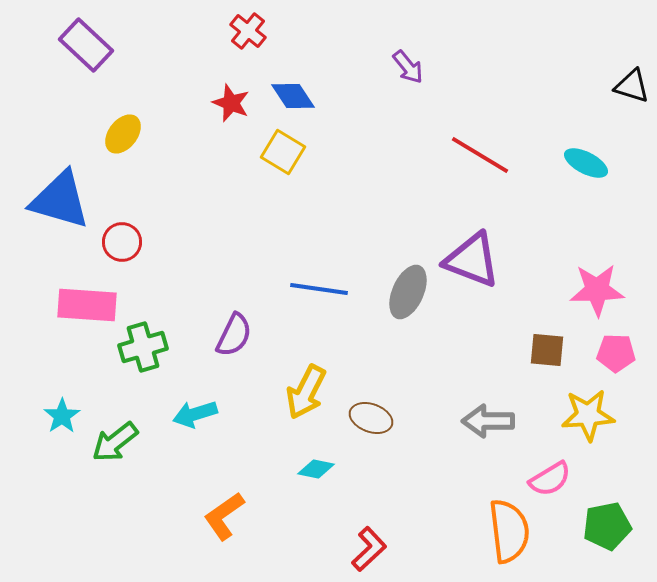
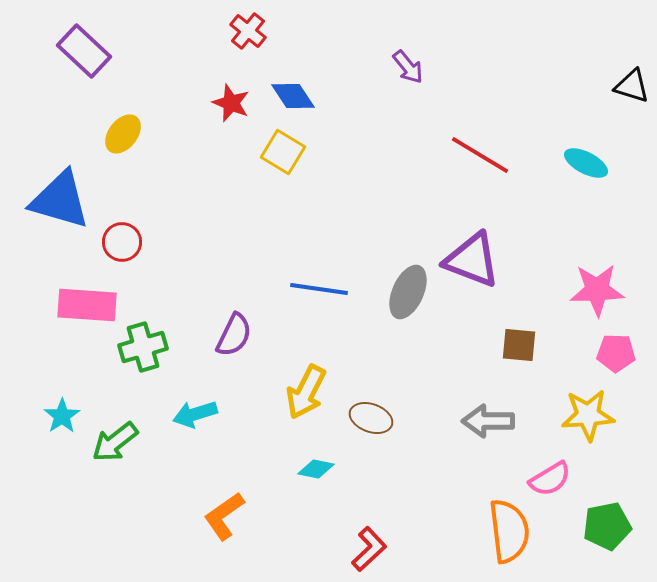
purple rectangle: moved 2 px left, 6 px down
brown square: moved 28 px left, 5 px up
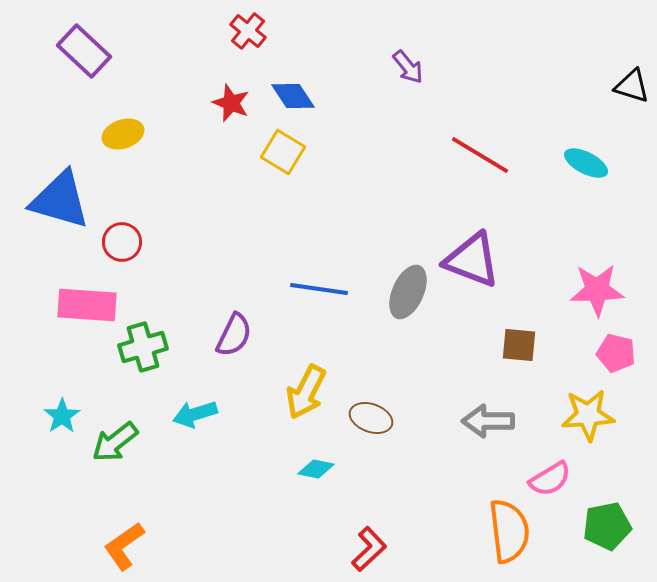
yellow ellipse: rotated 33 degrees clockwise
pink pentagon: rotated 12 degrees clockwise
orange L-shape: moved 100 px left, 30 px down
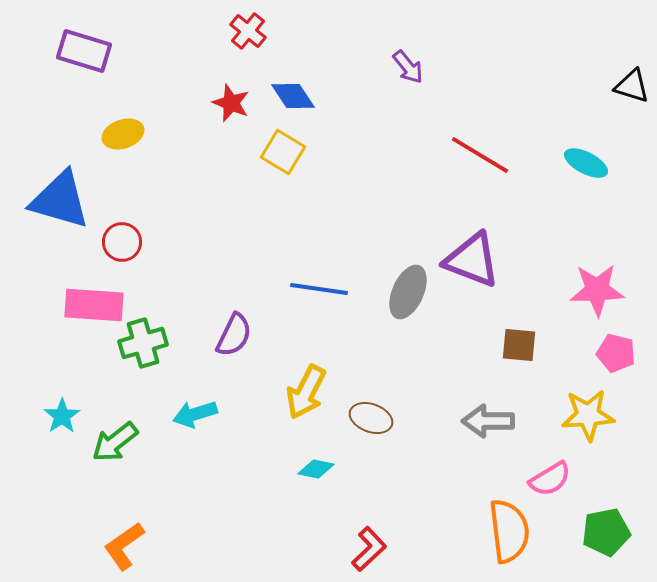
purple rectangle: rotated 26 degrees counterclockwise
pink rectangle: moved 7 px right
green cross: moved 4 px up
green pentagon: moved 1 px left, 6 px down
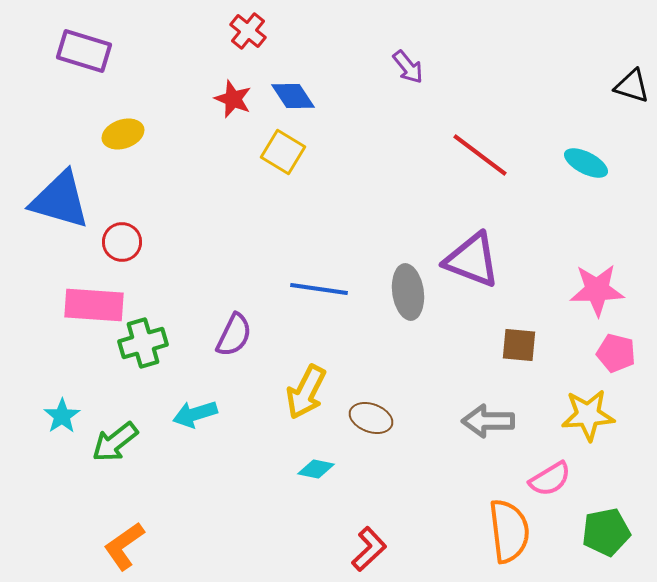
red star: moved 2 px right, 4 px up
red line: rotated 6 degrees clockwise
gray ellipse: rotated 32 degrees counterclockwise
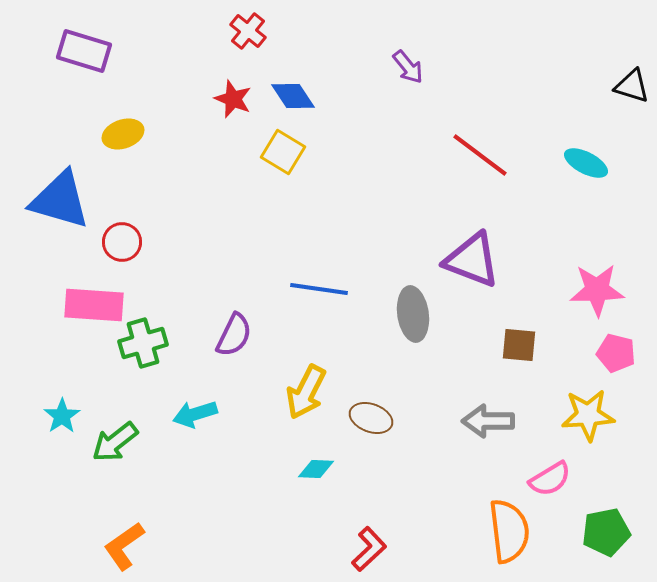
gray ellipse: moved 5 px right, 22 px down
cyan diamond: rotated 9 degrees counterclockwise
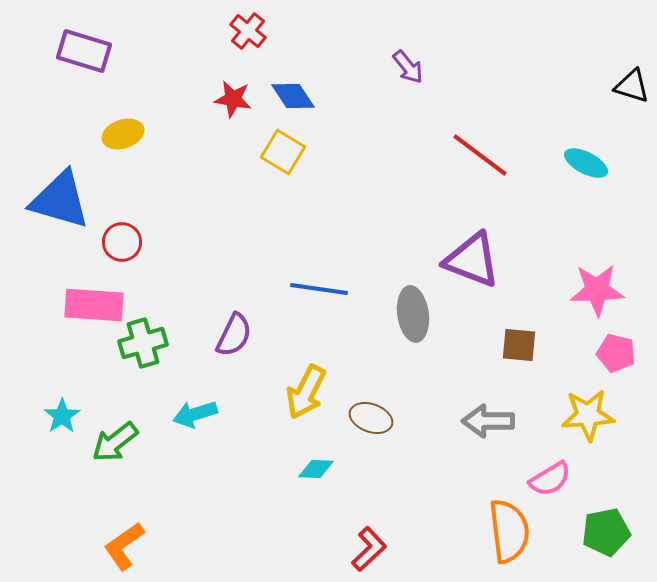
red star: rotated 12 degrees counterclockwise
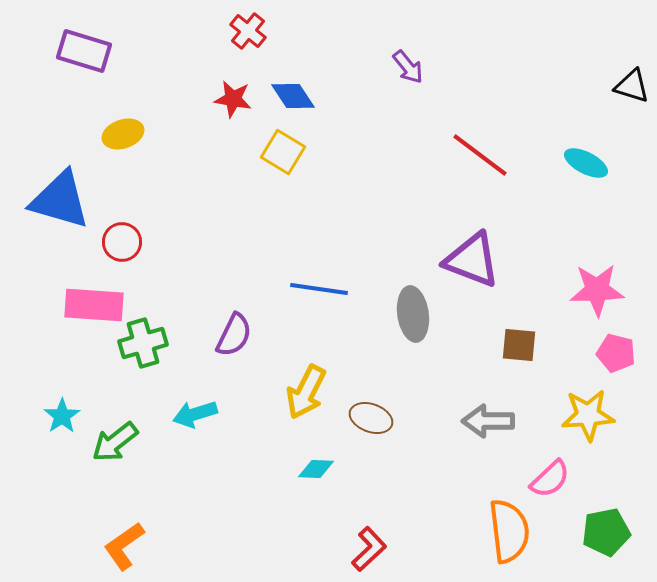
pink semicircle: rotated 12 degrees counterclockwise
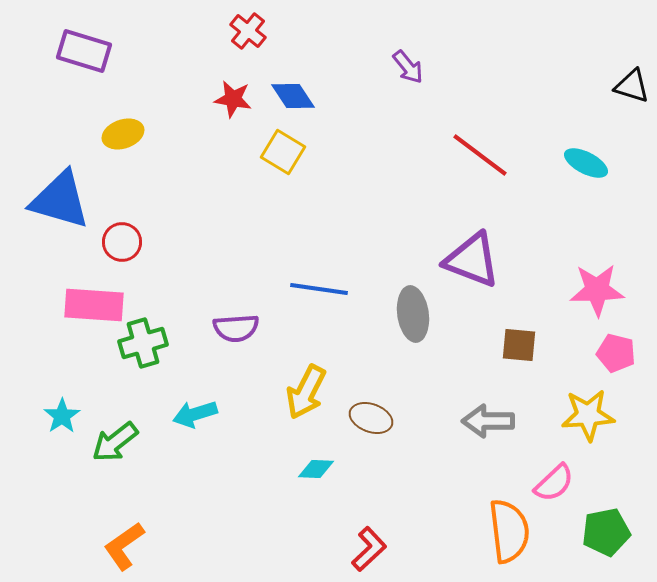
purple semicircle: moved 2 px right, 7 px up; rotated 60 degrees clockwise
pink semicircle: moved 4 px right, 4 px down
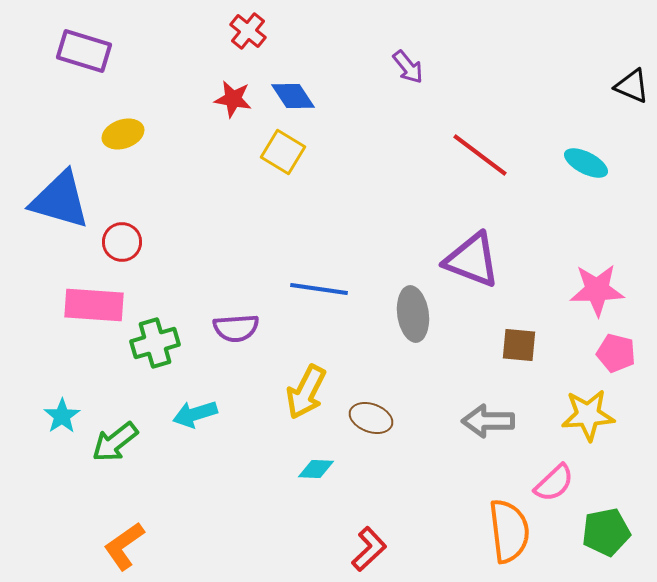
black triangle: rotated 6 degrees clockwise
green cross: moved 12 px right
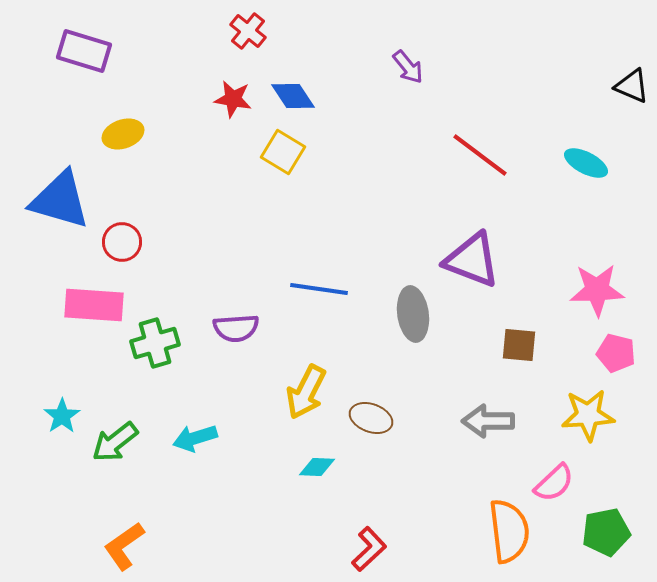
cyan arrow: moved 24 px down
cyan diamond: moved 1 px right, 2 px up
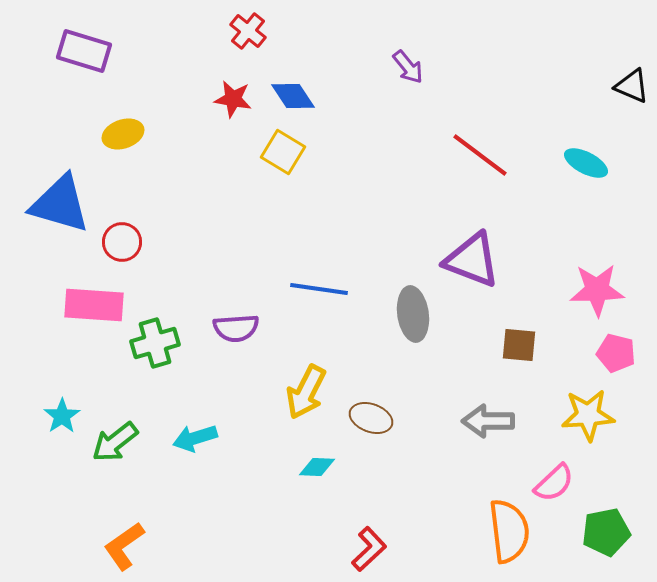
blue triangle: moved 4 px down
